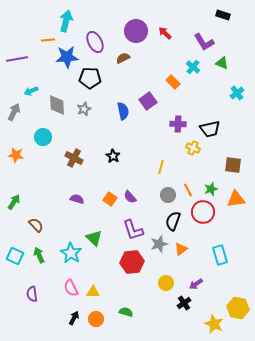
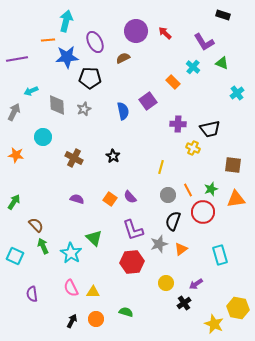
green arrow at (39, 255): moved 4 px right, 9 px up
black arrow at (74, 318): moved 2 px left, 3 px down
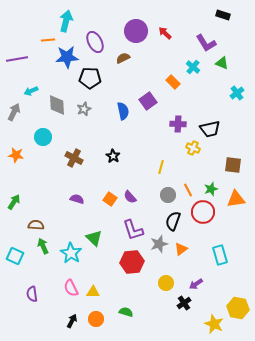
purple L-shape at (204, 42): moved 2 px right, 1 px down
brown semicircle at (36, 225): rotated 42 degrees counterclockwise
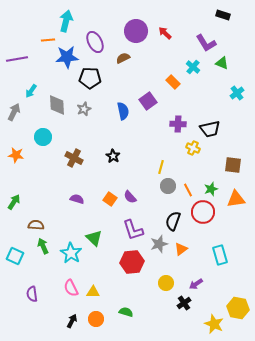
cyan arrow at (31, 91): rotated 32 degrees counterclockwise
gray circle at (168, 195): moved 9 px up
